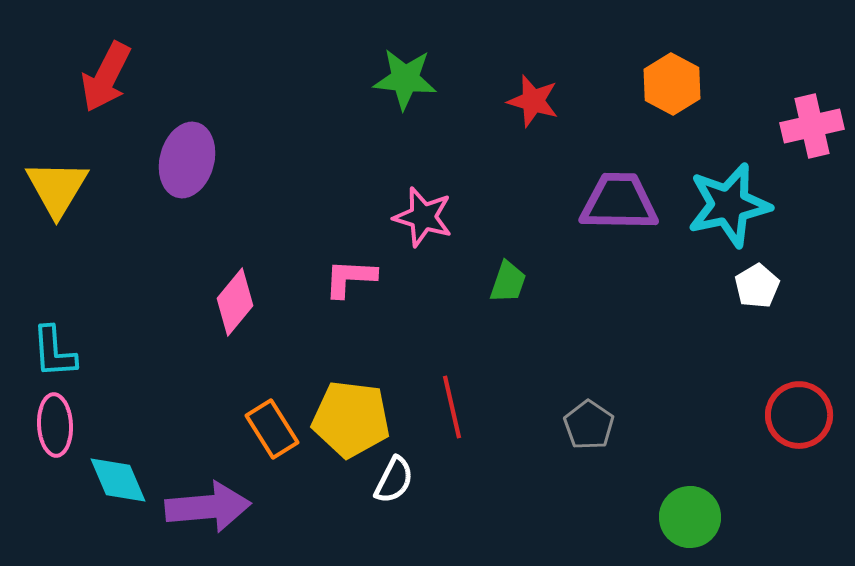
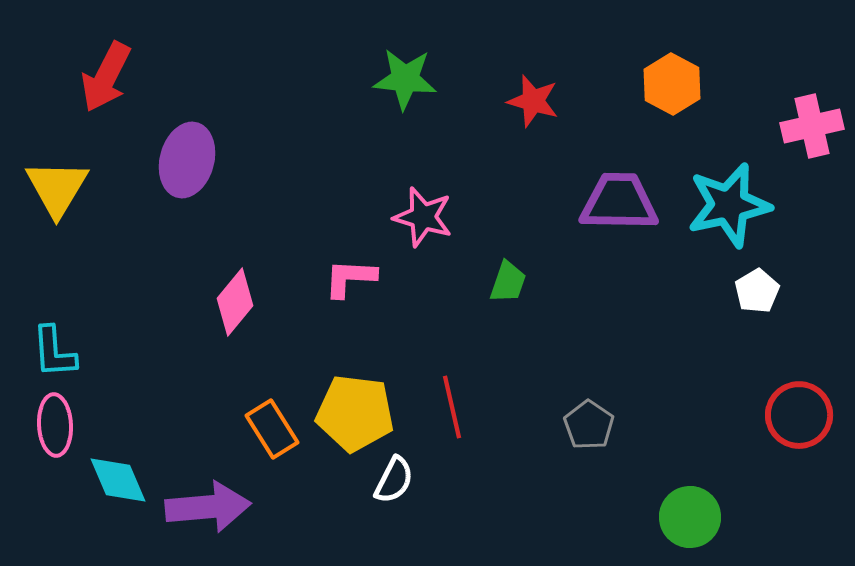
white pentagon: moved 5 px down
yellow pentagon: moved 4 px right, 6 px up
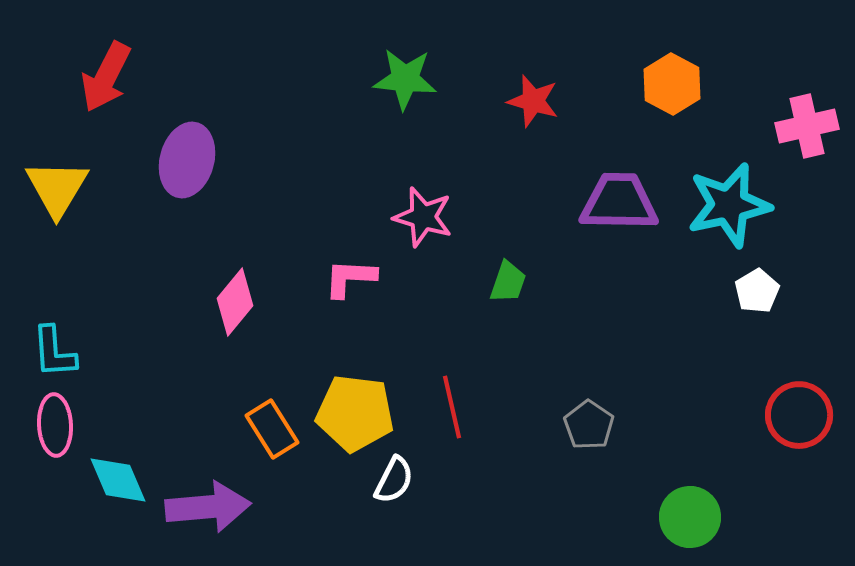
pink cross: moved 5 px left
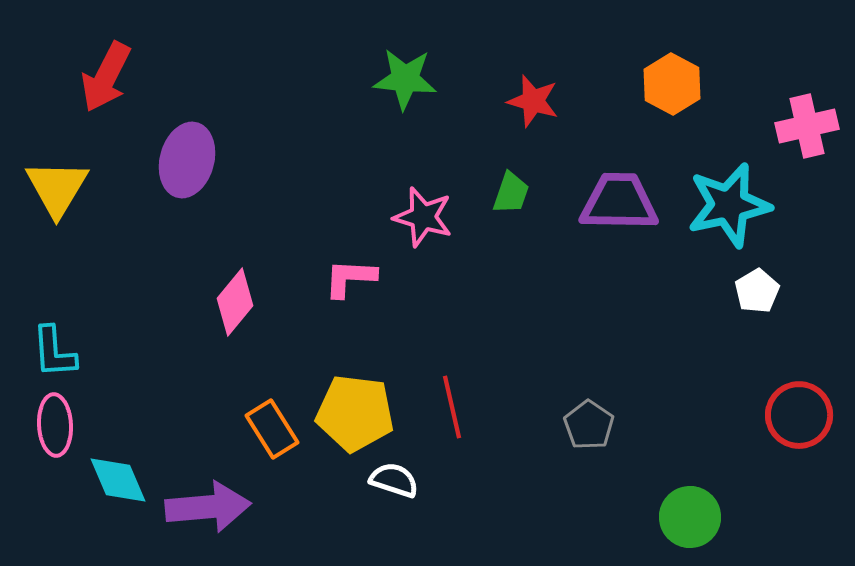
green trapezoid: moved 3 px right, 89 px up
white semicircle: rotated 99 degrees counterclockwise
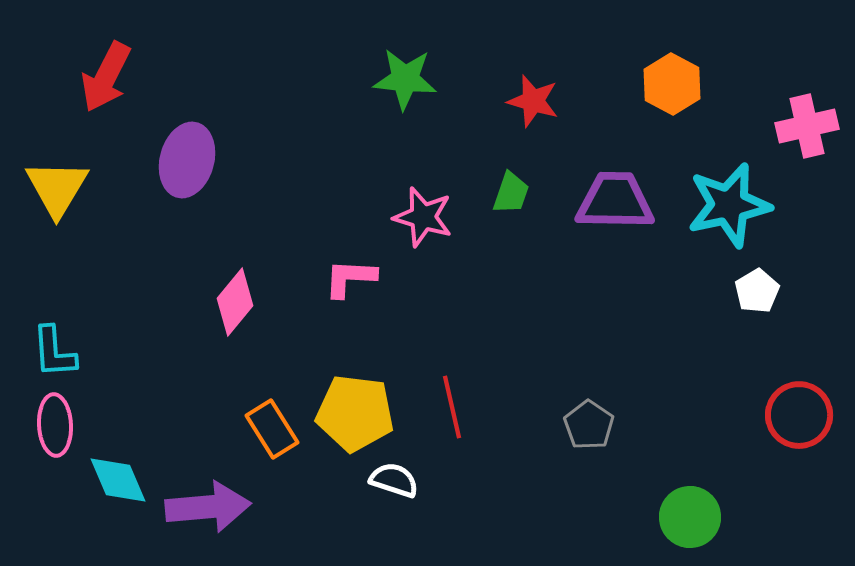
purple trapezoid: moved 4 px left, 1 px up
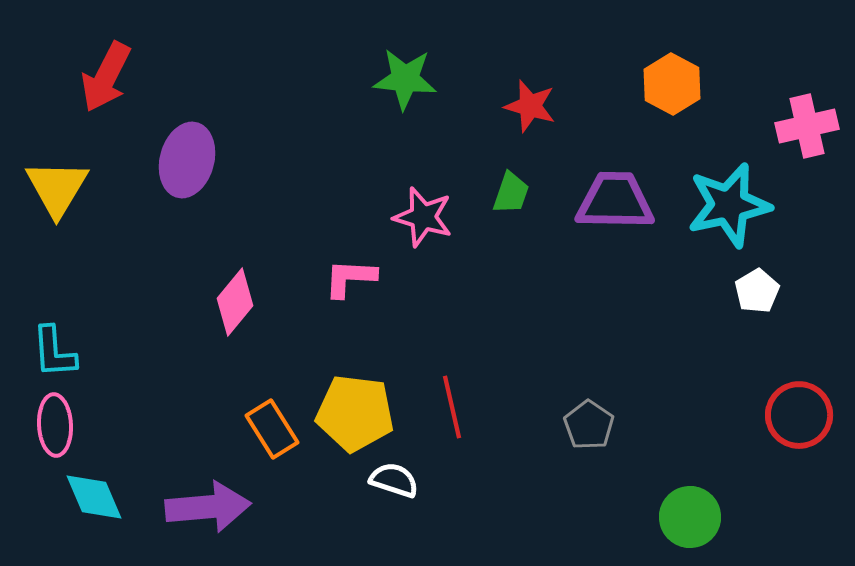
red star: moved 3 px left, 5 px down
cyan diamond: moved 24 px left, 17 px down
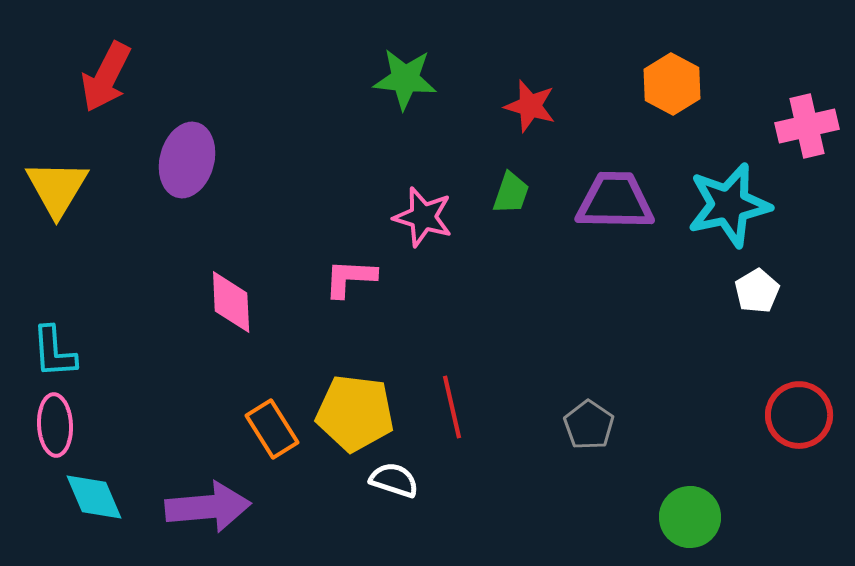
pink diamond: moved 4 px left; rotated 42 degrees counterclockwise
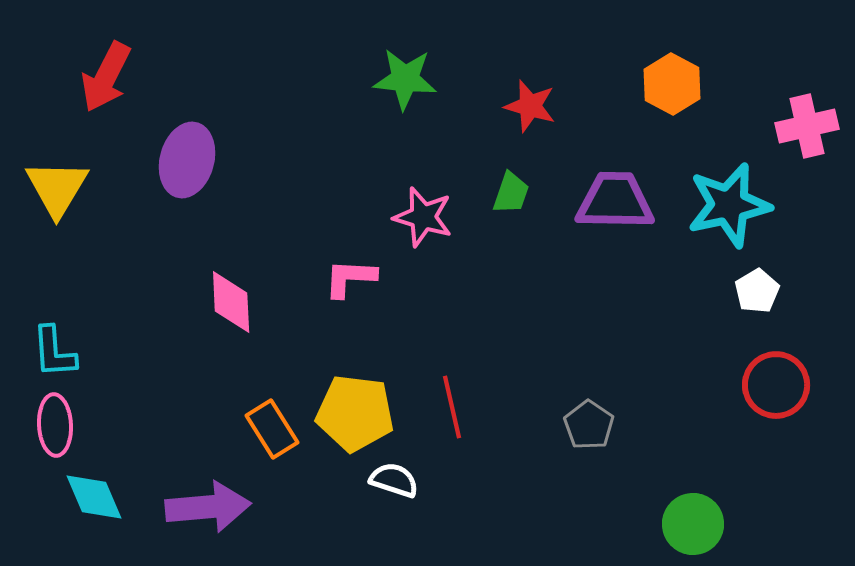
red circle: moved 23 px left, 30 px up
green circle: moved 3 px right, 7 px down
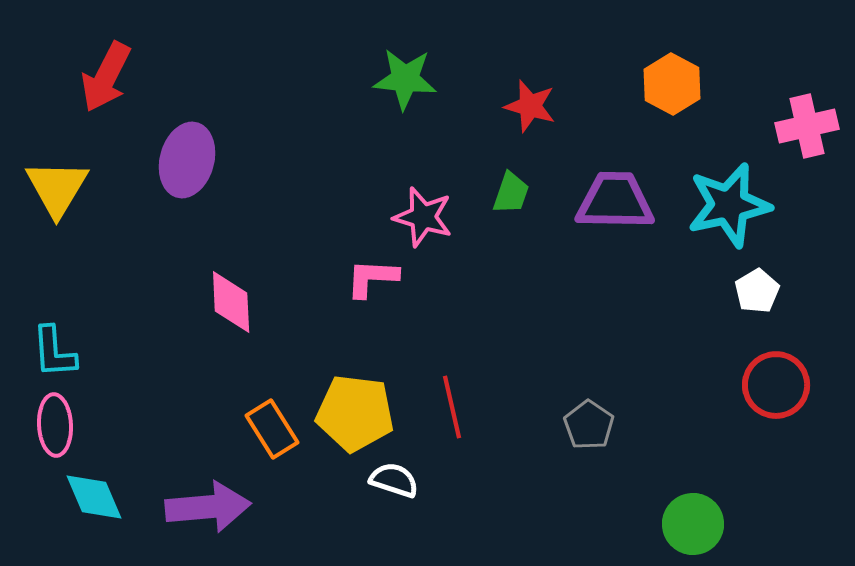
pink L-shape: moved 22 px right
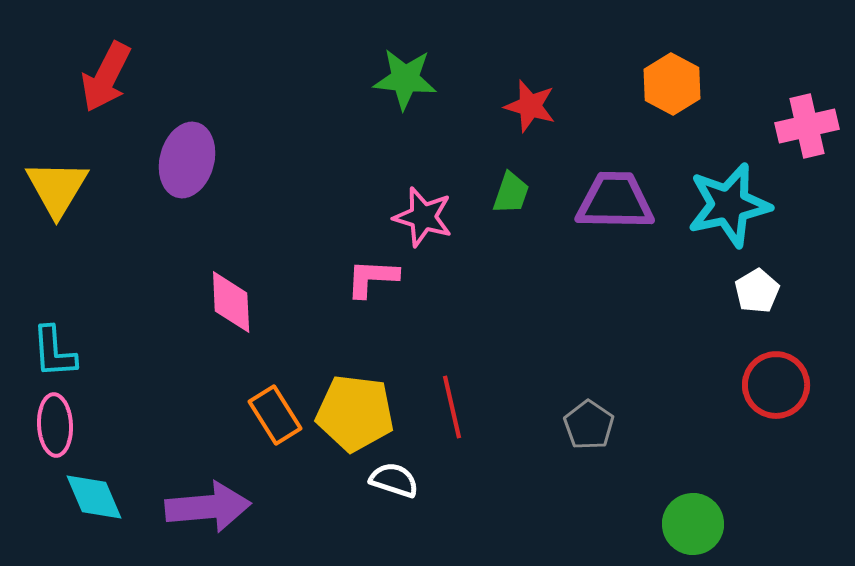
orange rectangle: moved 3 px right, 14 px up
